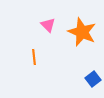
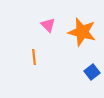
orange star: rotated 8 degrees counterclockwise
blue square: moved 1 px left, 7 px up
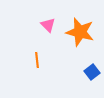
orange star: moved 2 px left
orange line: moved 3 px right, 3 px down
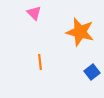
pink triangle: moved 14 px left, 12 px up
orange line: moved 3 px right, 2 px down
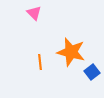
orange star: moved 9 px left, 20 px down
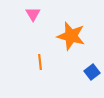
pink triangle: moved 1 px left, 1 px down; rotated 14 degrees clockwise
orange star: moved 16 px up
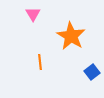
orange star: rotated 16 degrees clockwise
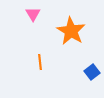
orange star: moved 5 px up
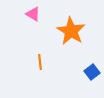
pink triangle: rotated 28 degrees counterclockwise
